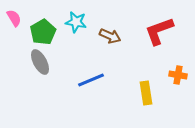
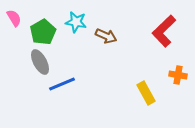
red L-shape: moved 5 px right; rotated 24 degrees counterclockwise
brown arrow: moved 4 px left
blue line: moved 29 px left, 4 px down
yellow rectangle: rotated 20 degrees counterclockwise
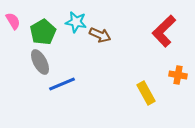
pink semicircle: moved 1 px left, 3 px down
brown arrow: moved 6 px left, 1 px up
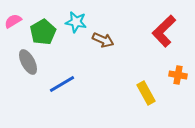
pink semicircle: rotated 90 degrees counterclockwise
brown arrow: moved 3 px right, 5 px down
gray ellipse: moved 12 px left
blue line: rotated 8 degrees counterclockwise
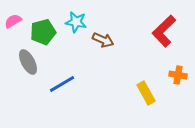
green pentagon: rotated 15 degrees clockwise
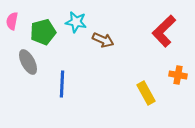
pink semicircle: moved 1 px left; rotated 48 degrees counterclockwise
blue line: rotated 56 degrees counterclockwise
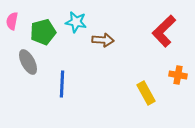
brown arrow: rotated 20 degrees counterclockwise
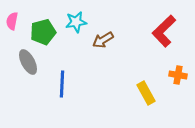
cyan star: rotated 20 degrees counterclockwise
brown arrow: rotated 145 degrees clockwise
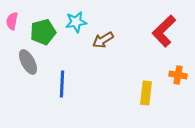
yellow rectangle: rotated 35 degrees clockwise
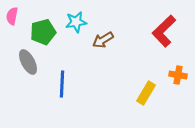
pink semicircle: moved 5 px up
yellow rectangle: rotated 25 degrees clockwise
